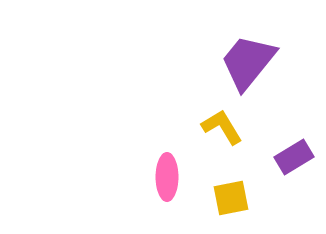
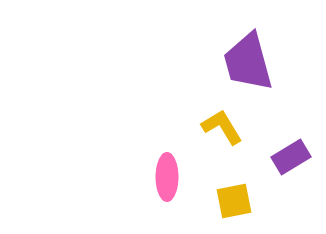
purple trapezoid: rotated 54 degrees counterclockwise
purple rectangle: moved 3 px left
yellow square: moved 3 px right, 3 px down
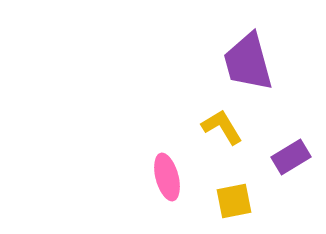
pink ellipse: rotated 15 degrees counterclockwise
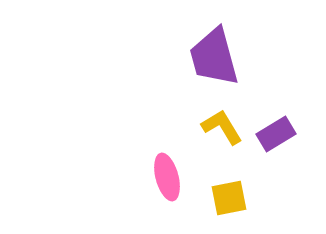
purple trapezoid: moved 34 px left, 5 px up
purple rectangle: moved 15 px left, 23 px up
yellow square: moved 5 px left, 3 px up
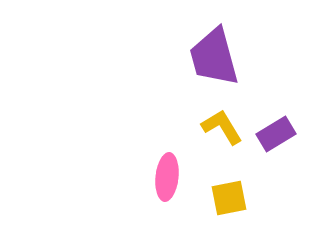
pink ellipse: rotated 21 degrees clockwise
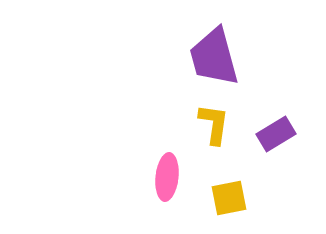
yellow L-shape: moved 8 px left, 3 px up; rotated 39 degrees clockwise
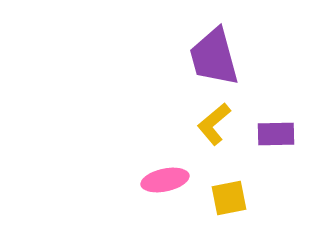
yellow L-shape: rotated 138 degrees counterclockwise
purple rectangle: rotated 30 degrees clockwise
pink ellipse: moved 2 px left, 3 px down; rotated 72 degrees clockwise
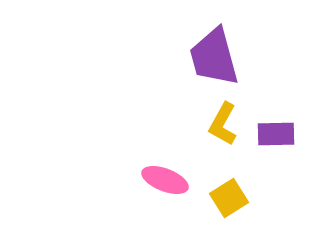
yellow L-shape: moved 9 px right; rotated 21 degrees counterclockwise
pink ellipse: rotated 33 degrees clockwise
yellow square: rotated 21 degrees counterclockwise
